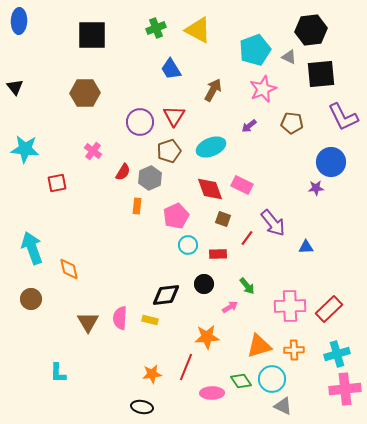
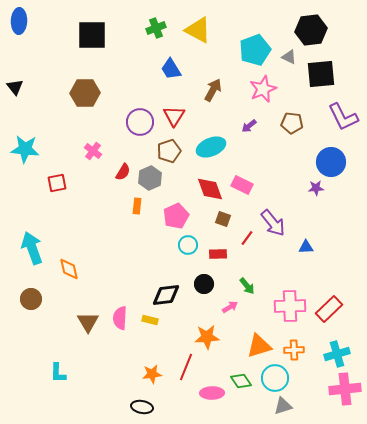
cyan circle at (272, 379): moved 3 px right, 1 px up
gray triangle at (283, 406): rotated 42 degrees counterclockwise
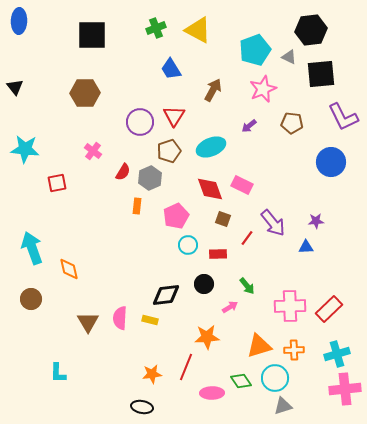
purple star at (316, 188): moved 33 px down
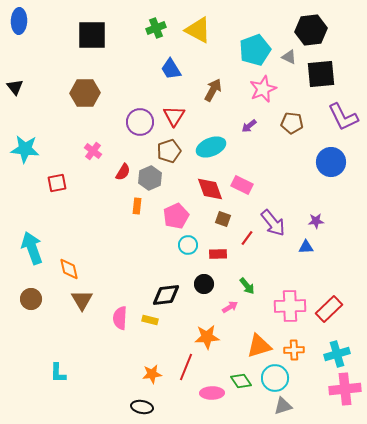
brown triangle at (88, 322): moved 6 px left, 22 px up
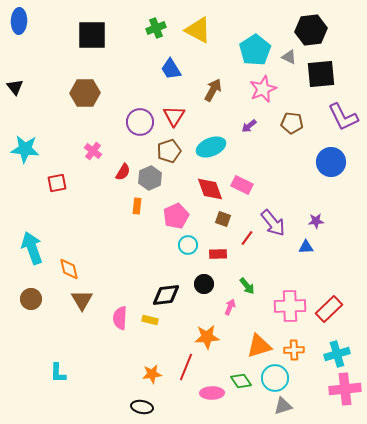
cyan pentagon at (255, 50): rotated 12 degrees counterclockwise
pink arrow at (230, 307): rotated 35 degrees counterclockwise
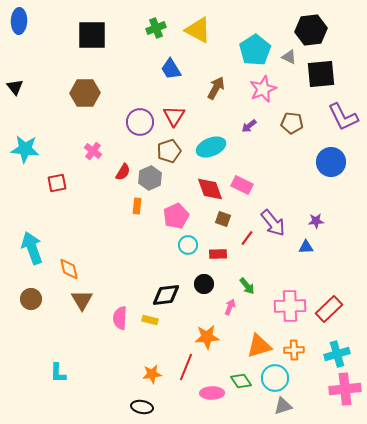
brown arrow at (213, 90): moved 3 px right, 2 px up
